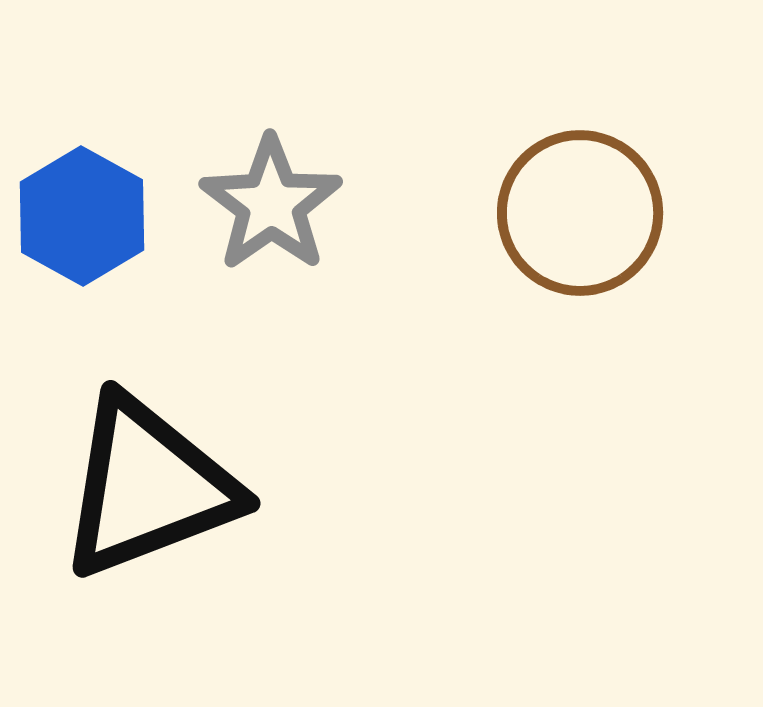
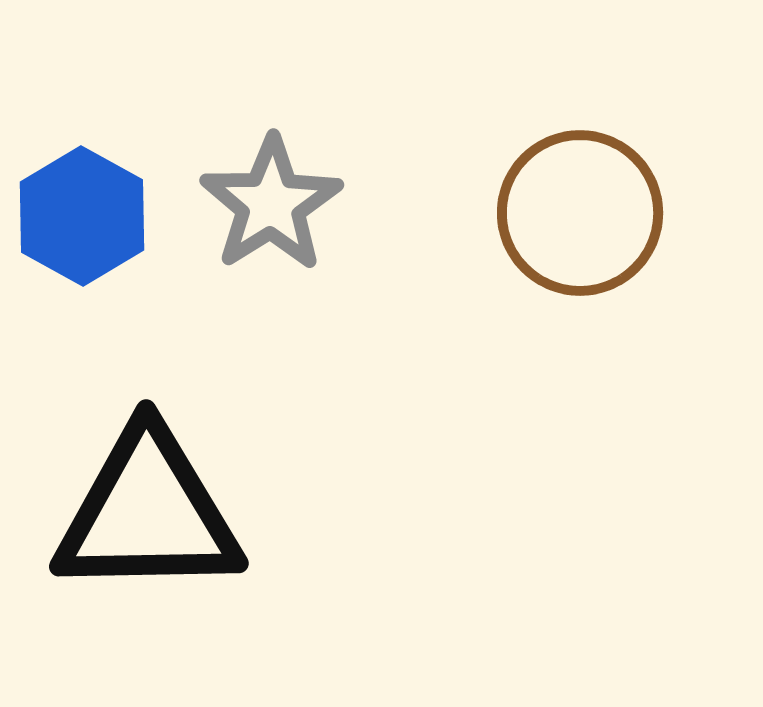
gray star: rotated 3 degrees clockwise
black triangle: moved 26 px down; rotated 20 degrees clockwise
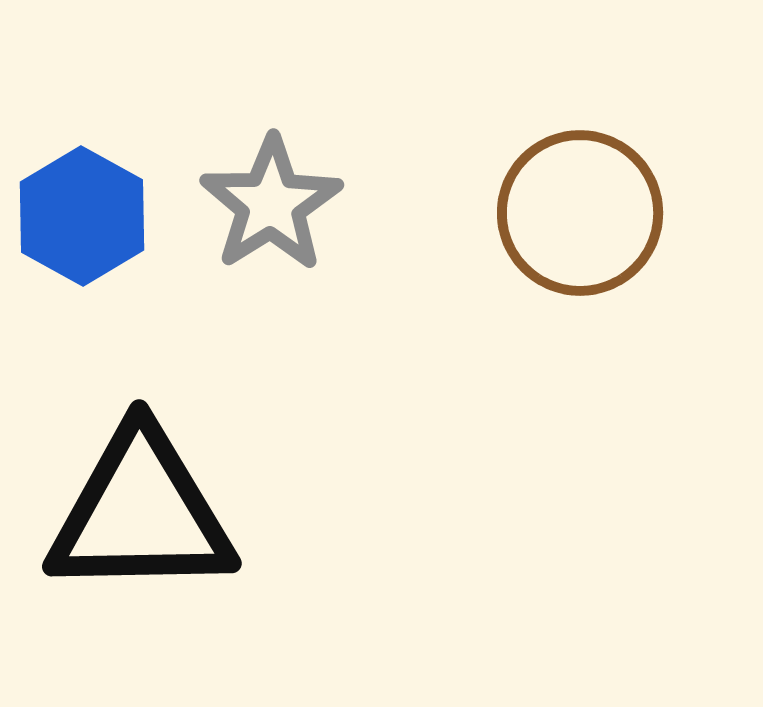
black triangle: moved 7 px left
